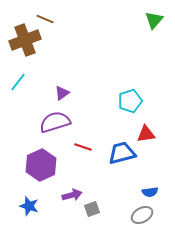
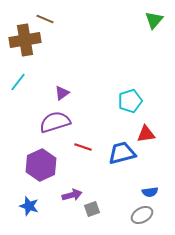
brown cross: rotated 12 degrees clockwise
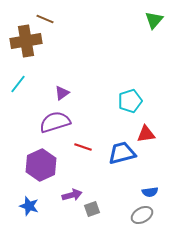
brown cross: moved 1 px right, 1 px down
cyan line: moved 2 px down
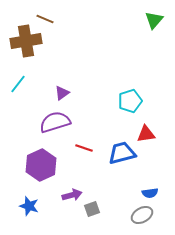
red line: moved 1 px right, 1 px down
blue semicircle: moved 1 px down
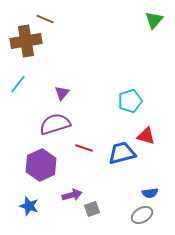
purple triangle: rotated 14 degrees counterclockwise
purple semicircle: moved 2 px down
red triangle: moved 2 px down; rotated 24 degrees clockwise
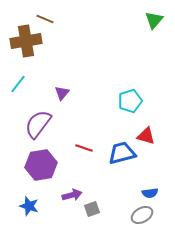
purple semicircle: moved 17 px left; rotated 36 degrees counterclockwise
purple hexagon: rotated 16 degrees clockwise
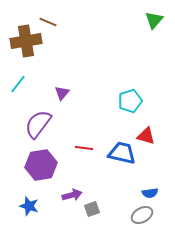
brown line: moved 3 px right, 3 px down
red line: rotated 12 degrees counterclockwise
blue trapezoid: rotated 28 degrees clockwise
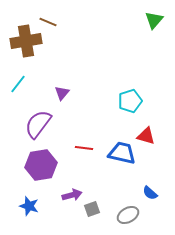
blue semicircle: rotated 49 degrees clockwise
gray ellipse: moved 14 px left
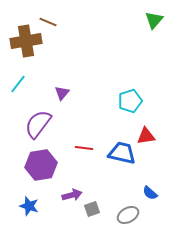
red triangle: rotated 24 degrees counterclockwise
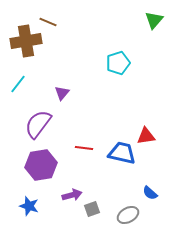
cyan pentagon: moved 12 px left, 38 px up
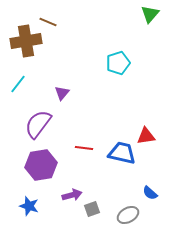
green triangle: moved 4 px left, 6 px up
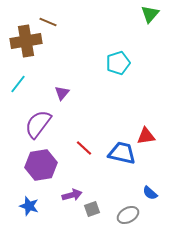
red line: rotated 36 degrees clockwise
